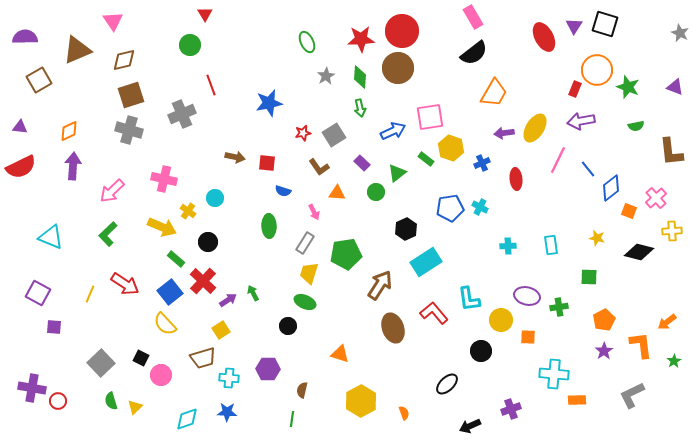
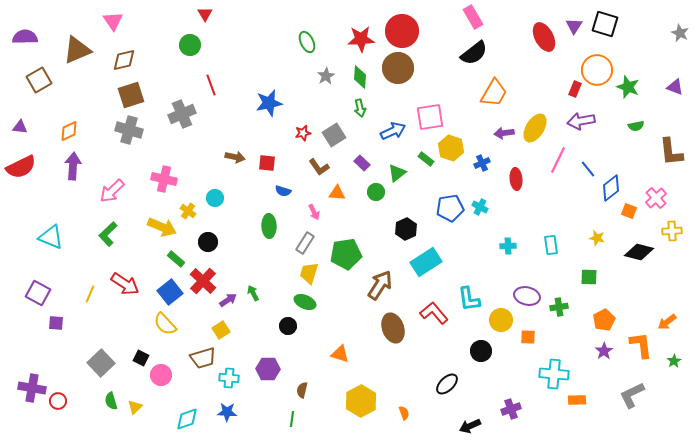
purple square at (54, 327): moved 2 px right, 4 px up
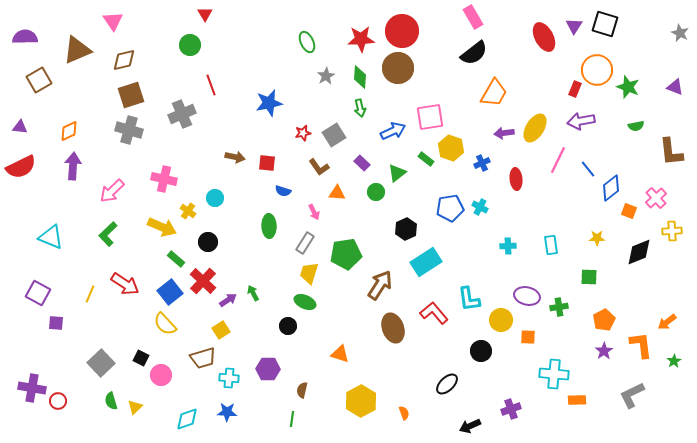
yellow star at (597, 238): rotated 14 degrees counterclockwise
black diamond at (639, 252): rotated 36 degrees counterclockwise
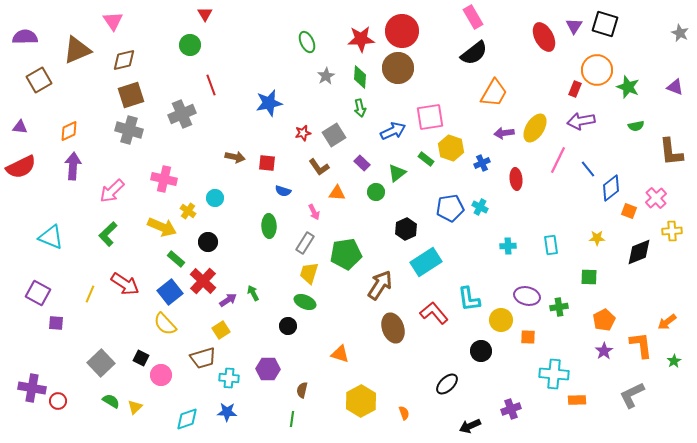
green semicircle at (111, 401): rotated 138 degrees clockwise
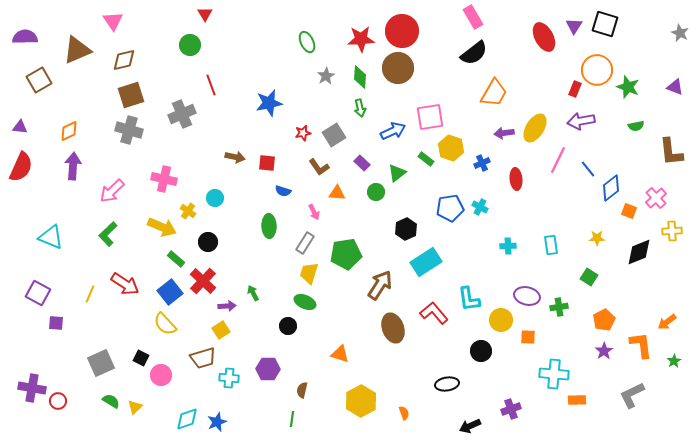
red semicircle at (21, 167): rotated 40 degrees counterclockwise
green square at (589, 277): rotated 30 degrees clockwise
purple arrow at (228, 300): moved 1 px left, 6 px down; rotated 30 degrees clockwise
gray square at (101, 363): rotated 20 degrees clockwise
black ellipse at (447, 384): rotated 35 degrees clockwise
blue star at (227, 412): moved 10 px left, 10 px down; rotated 24 degrees counterclockwise
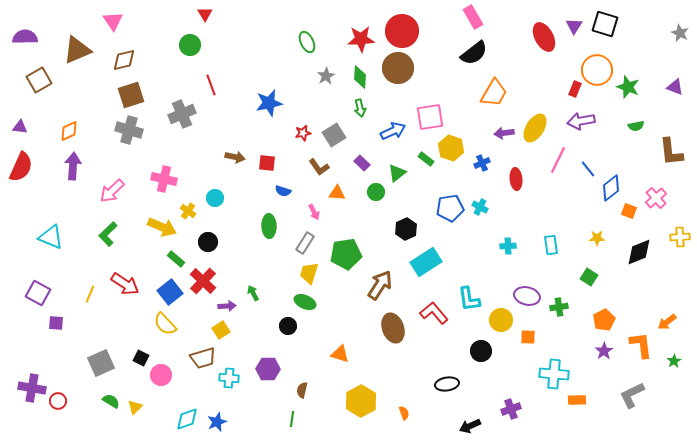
yellow cross at (672, 231): moved 8 px right, 6 px down
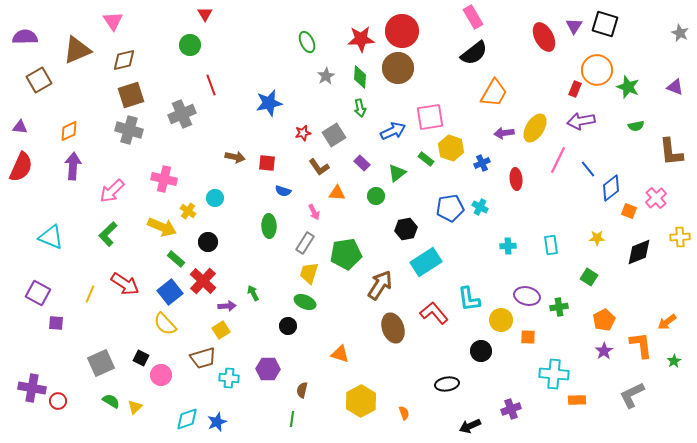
green circle at (376, 192): moved 4 px down
black hexagon at (406, 229): rotated 15 degrees clockwise
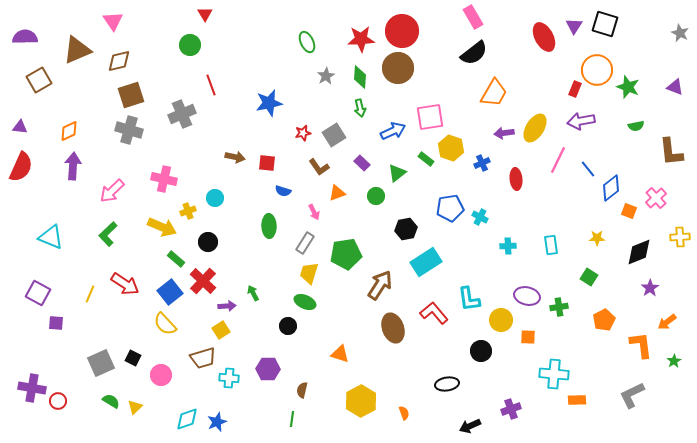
brown diamond at (124, 60): moved 5 px left, 1 px down
orange triangle at (337, 193): rotated 24 degrees counterclockwise
cyan cross at (480, 207): moved 10 px down
yellow cross at (188, 211): rotated 35 degrees clockwise
purple star at (604, 351): moved 46 px right, 63 px up
black square at (141, 358): moved 8 px left
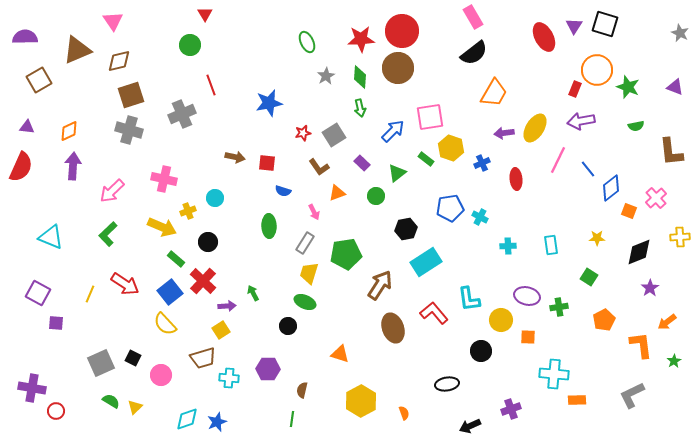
purple triangle at (20, 127): moved 7 px right
blue arrow at (393, 131): rotated 20 degrees counterclockwise
red circle at (58, 401): moved 2 px left, 10 px down
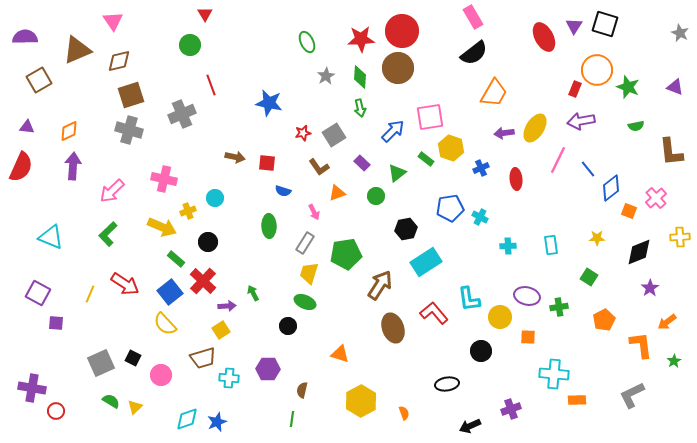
blue star at (269, 103): rotated 24 degrees clockwise
blue cross at (482, 163): moved 1 px left, 5 px down
yellow circle at (501, 320): moved 1 px left, 3 px up
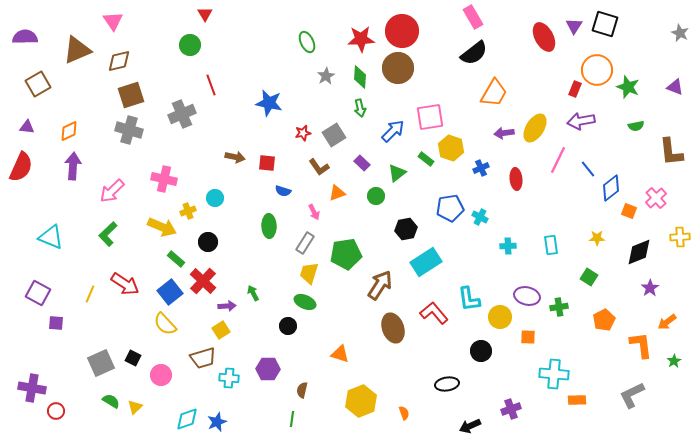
brown square at (39, 80): moved 1 px left, 4 px down
yellow hexagon at (361, 401): rotated 8 degrees clockwise
